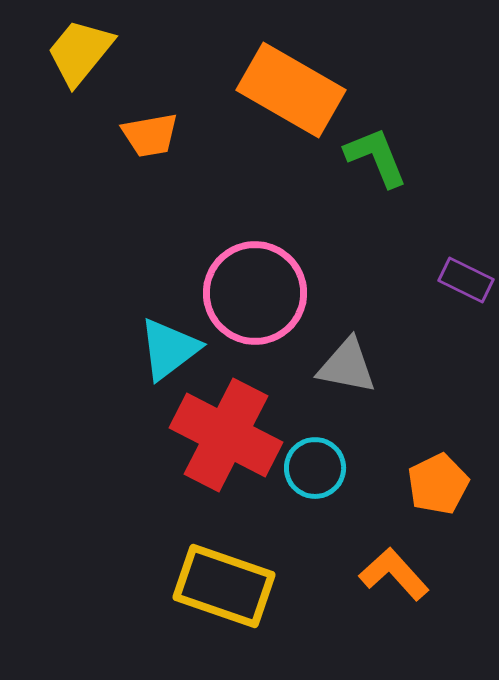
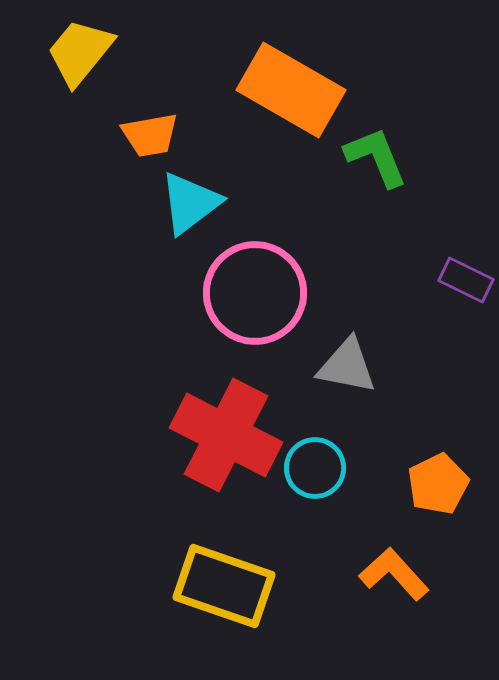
cyan triangle: moved 21 px right, 146 px up
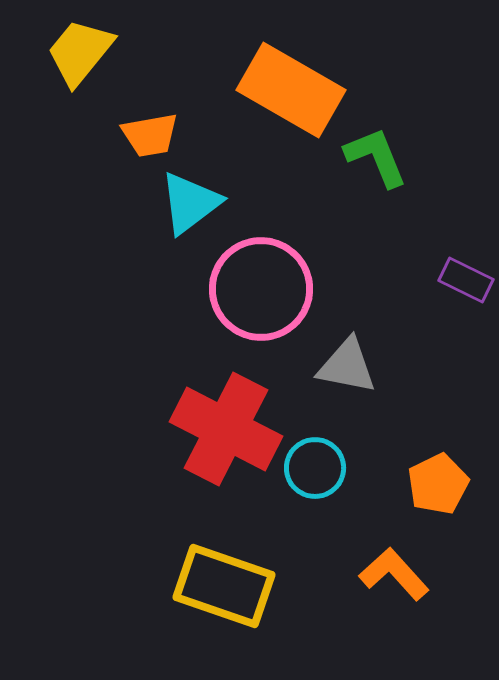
pink circle: moved 6 px right, 4 px up
red cross: moved 6 px up
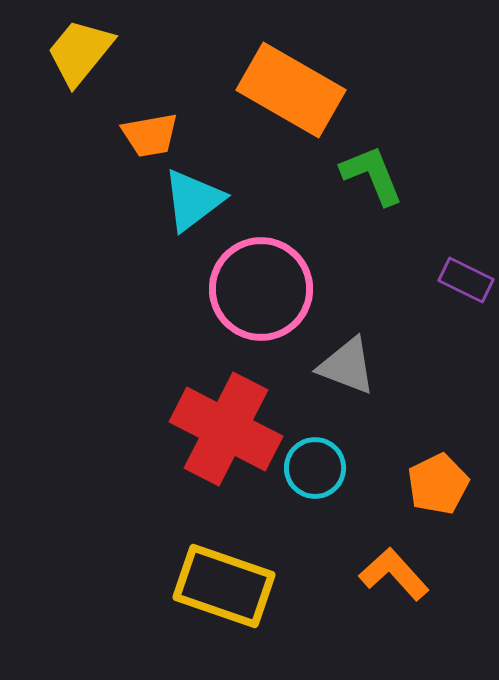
green L-shape: moved 4 px left, 18 px down
cyan triangle: moved 3 px right, 3 px up
gray triangle: rotated 10 degrees clockwise
